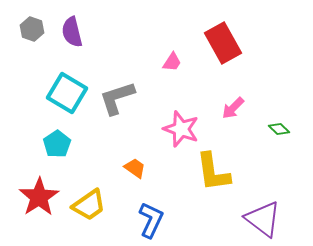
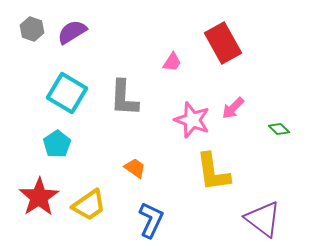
purple semicircle: rotated 72 degrees clockwise
gray L-shape: moved 7 px right; rotated 69 degrees counterclockwise
pink star: moved 11 px right, 9 px up
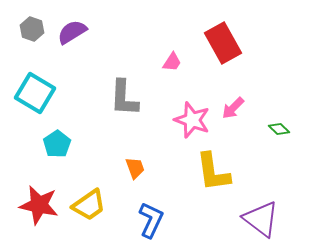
cyan square: moved 32 px left
orange trapezoid: rotated 35 degrees clockwise
red star: moved 8 px down; rotated 27 degrees counterclockwise
purple triangle: moved 2 px left
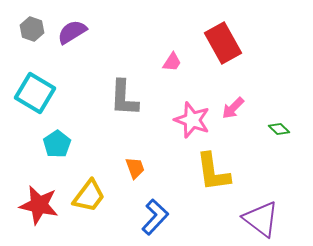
yellow trapezoid: moved 9 px up; rotated 18 degrees counterclockwise
blue L-shape: moved 4 px right, 3 px up; rotated 18 degrees clockwise
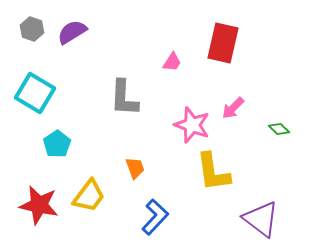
red rectangle: rotated 42 degrees clockwise
pink star: moved 5 px down
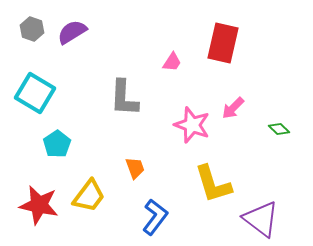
yellow L-shape: moved 12 px down; rotated 9 degrees counterclockwise
blue L-shape: rotated 6 degrees counterclockwise
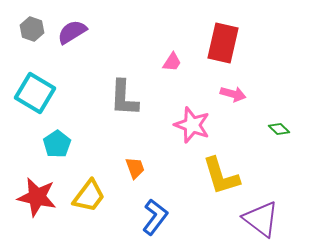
pink arrow: moved 14 px up; rotated 120 degrees counterclockwise
yellow L-shape: moved 8 px right, 8 px up
red star: moved 2 px left, 8 px up
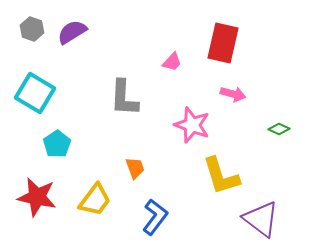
pink trapezoid: rotated 10 degrees clockwise
green diamond: rotated 20 degrees counterclockwise
yellow trapezoid: moved 6 px right, 4 px down
